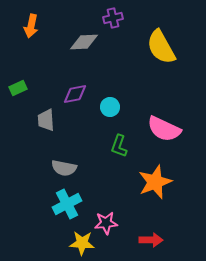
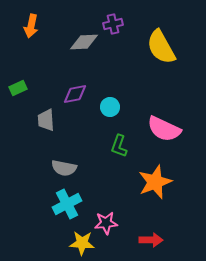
purple cross: moved 6 px down
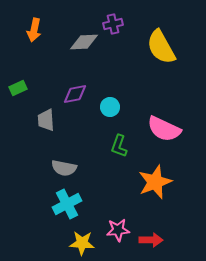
orange arrow: moved 3 px right, 4 px down
pink star: moved 12 px right, 7 px down
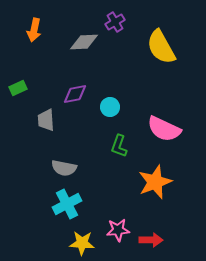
purple cross: moved 2 px right, 2 px up; rotated 18 degrees counterclockwise
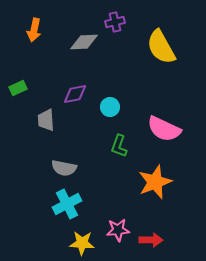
purple cross: rotated 18 degrees clockwise
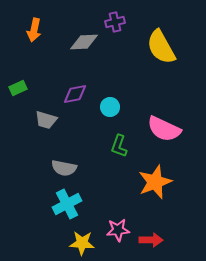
gray trapezoid: rotated 70 degrees counterclockwise
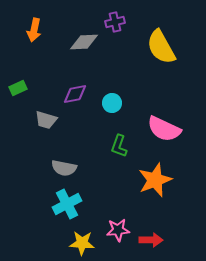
cyan circle: moved 2 px right, 4 px up
orange star: moved 2 px up
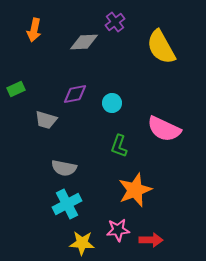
purple cross: rotated 24 degrees counterclockwise
green rectangle: moved 2 px left, 1 px down
orange star: moved 20 px left, 10 px down
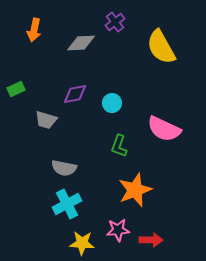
gray diamond: moved 3 px left, 1 px down
